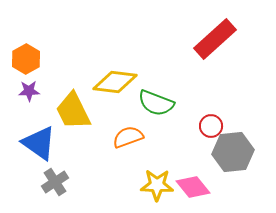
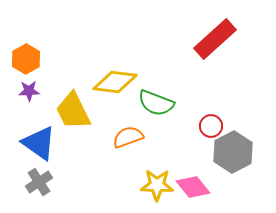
gray hexagon: rotated 21 degrees counterclockwise
gray cross: moved 16 px left
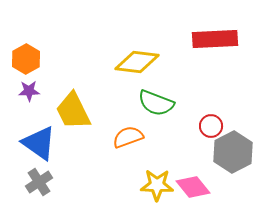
red rectangle: rotated 39 degrees clockwise
yellow diamond: moved 22 px right, 20 px up
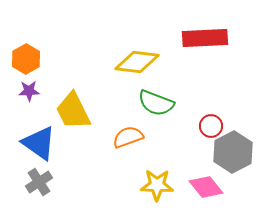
red rectangle: moved 10 px left, 1 px up
pink diamond: moved 13 px right
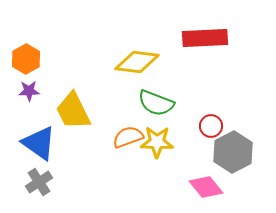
yellow star: moved 43 px up
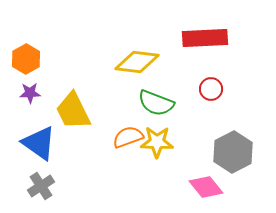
purple star: moved 1 px right, 2 px down
red circle: moved 37 px up
gray cross: moved 2 px right, 4 px down
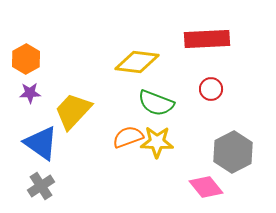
red rectangle: moved 2 px right, 1 px down
yellow trapezoid: rotated 69 degrees clockwise
blue triangle: moved 2 px right
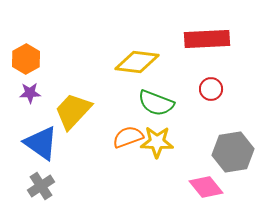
gray hexagon: rotated 18 degrees clockwise
